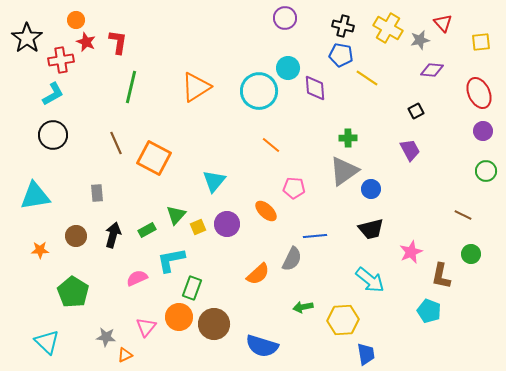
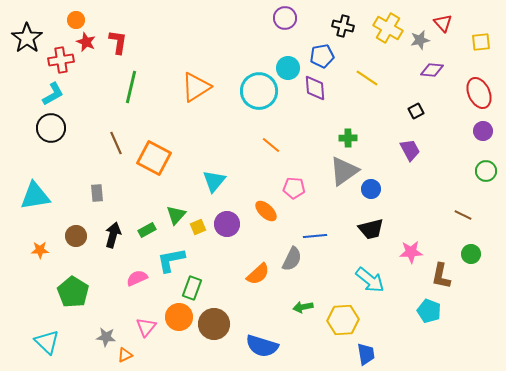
blue pentagon at (341, 55): moved 19 px left, 1 px down; rotated 20 degrees counterclockwise
black circle at (53, 135): moved 2 px left, 7 px up
pink star at (411, 252): rotated 20 degrees clockwise
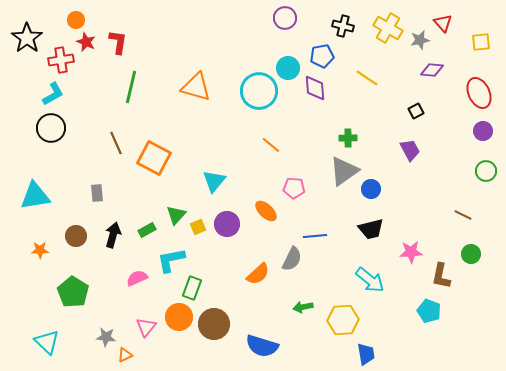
orange triangle at (196, 87): rotated 48 degrees clockwise
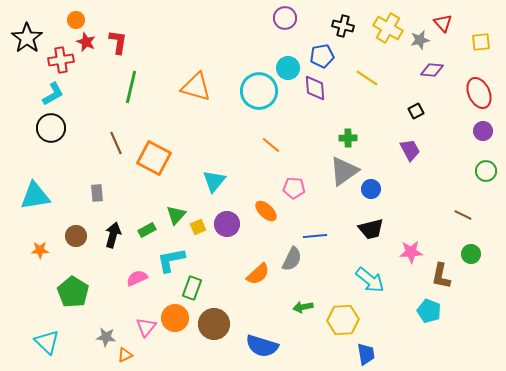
orange circle at (179, 317): moved 4 px left, 1 px down
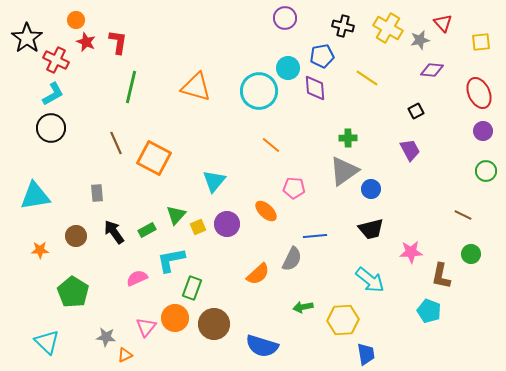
red cross at (61, 60): moved 5 px left; rotated 35 degrees clockwise
black arrow at (113, 235): moved 1 px right, 3 px up; rotated 50 degrees counterclockwise
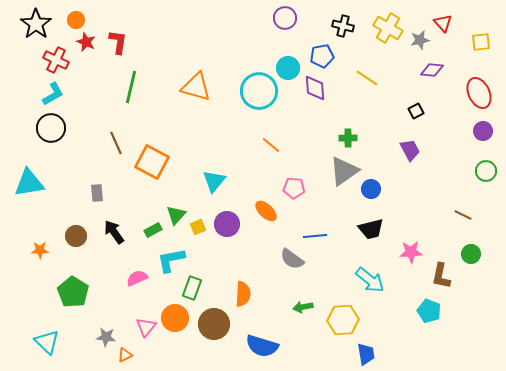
black star at (27, 38): moved 9 px right, 14 px up
orange square at (154, 158): moved 2 px left, 4 px down
cyan triangle at (35, 196): moved 6 px left, 13 px up
green rectangle at (147, 230): moved 6 px right
gray semicircle at (292, 259): rotated 100 degrees clockwise
orange semicircle at (258, 274): moved 15 px left, 20 px down; rotated 45 degrees counterclockwise
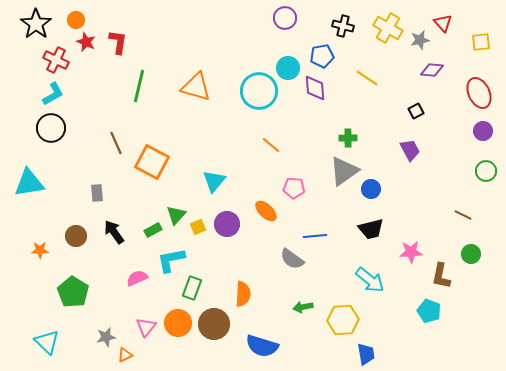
green line at (131, 87): moved 8 px right, 1 px up
orange circle at (175, 318): moved 3 px right, 5 px down
gray star at (106, 337): rotated 18 degrees counterclockwise
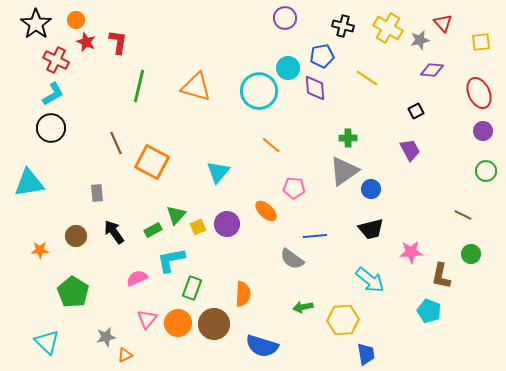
cyan triangle at (214, 181): moved 4 px right, 9 px up
pink triangle at (146, 327): moved 1 px right, 8 px up
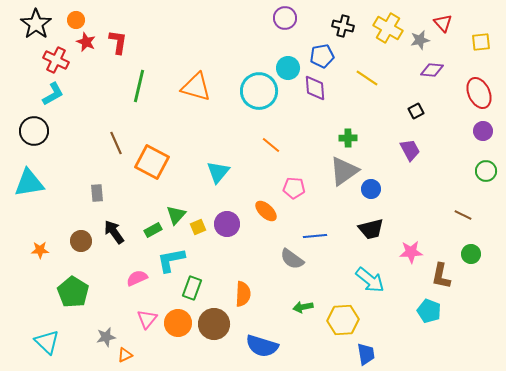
black circle at (51, 128): moved 17 px left, 3 px down
brown circle at (76, 236): moved 5 px right, 5 px down
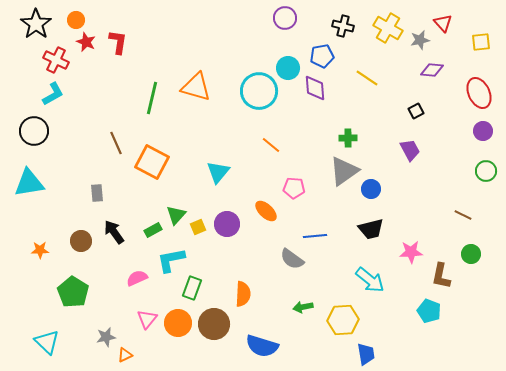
green line at (139, 86): moved 13 px right, 12 px down
